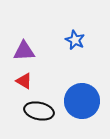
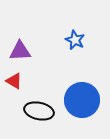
purple triangle: moved 4 px left
red triangle: moved 10 px left
blue circle: moved 1 px up
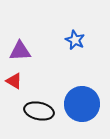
blue circle: moved 4 px down
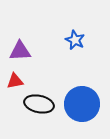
red triangle: moved 1 px right; rotated 42 degrees counterclockwise
black ellipse: moved 7 px up
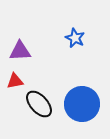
blue star: moved 2 px up
black ellipse: rotated 36 degrees clockwise
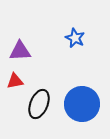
black ellipse: rotated 64 degrees clockwise
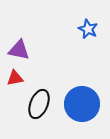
blue star: moved 13 px right, 9 px up
purple triangle: moved 1 px left, 1 px up; rotated 15 degrees clockwise
red triangle: moved 3 px up
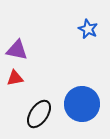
purple triangle: moved 2 px left
black ellipse: moved 10 px down; rotated 12 degrees clockwise
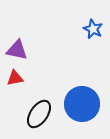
blue star: moved 5 px right
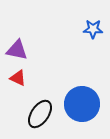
blue star: rotated 24 degrees counterclockwise
red triangle: moved 3 px right; rotated 36 degrees clockwise
black ellipse: moved 1 px right
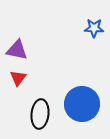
blue star: moved 1 px right, 1 px up
red triangle: rotated 42 degrees clockwise
black ellipse: rotated 28 degrees counterclockwise
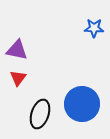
black ellipse: rotated 12 degrees clockwise
